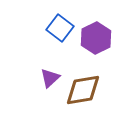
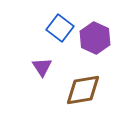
purple hexagon: moved 1 px left; rotated 8 degrees counterclockwise
purple triangle: moved 8 px left, 11 px up; rotated 20 degrees counterclockwise
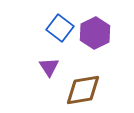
purple hexagon: moved 5 px up; rotated 8 degrees clockwise
purple triangle: moved 7 px right
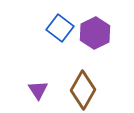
purple triangle: moved 11 px left, 23 px down
brown diamond: rotated 51 degrees counterclockwise
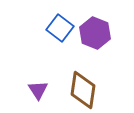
purple hexagon: rotated 12 degrees counterclockwise
brown diamond: rotated 21 degrees counterclockwise
